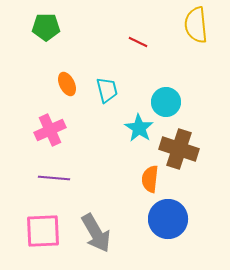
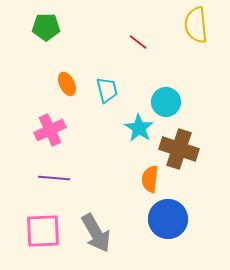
red line: rotated 12 degrees clockwise
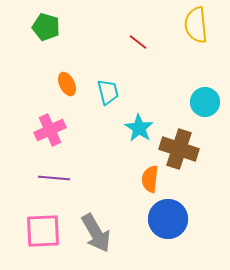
green pentagon: rotated 16 degrees clockwise
cyan trapezoid: moved 1 px right, 2 px down
cyan circle: moved 39 px right
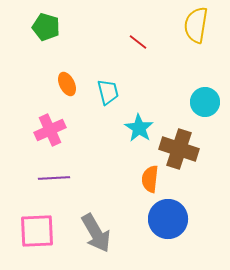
yellow semicircle: rotated 15 degrees clockwise
purple line: rotated 8 degrees counterclockwise
pink square: moved 6 px left
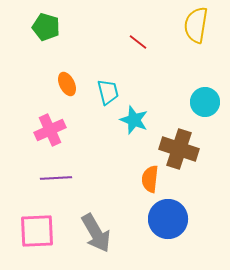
cyan star: moved 5 px left, 8 px up; rotated 12 degrees counterclockwise
purple line: moved 2 px right
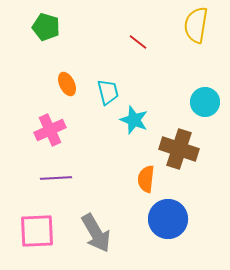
orange semicircle: moved 4 px left
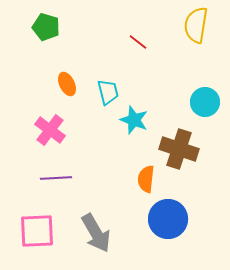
pink cross: rotated 28 degrees counterclockwise
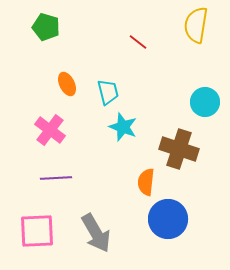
cyan star: moved 11 px left, 7 px down
orange semicircle: moved 3 px down
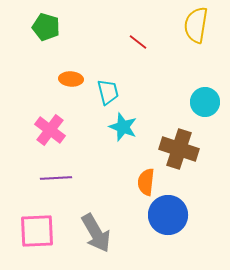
orange ellipse: moved 4 px right, 5 px up; rotated 60 degrees counterclockwise
blue circle: moved 4 px up
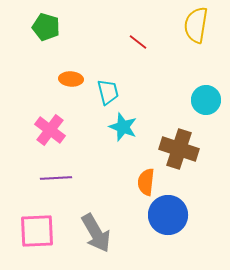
cyan circle: moved 1 px right, 2 px up
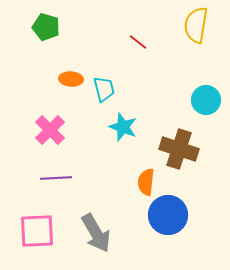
cyan trapezoid: moved 4 px left, 3 px up
pink cross: rotated 8 degrees clockwise
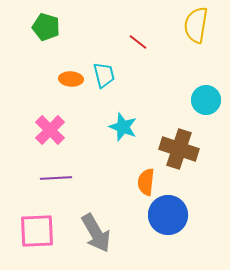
cyan trapezoid: moved 14 px up
